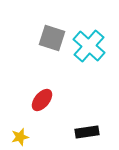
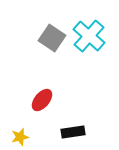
gray square: rotated 16 degrees clockwise
cyan cross: moved 10 px up
black rectangle: moved 14 px left
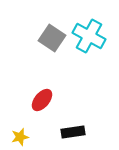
cyan cross: rotated 12 degrees counterclockwise
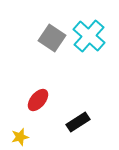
cyan cross: rotated 12 degrees clockwise
red ellipse: moved 4 px left
black rectangle: moved 5 px right, 10 px up; rotated 25 degrees counterclockwise
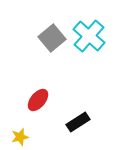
gray square: rotated 16 degrees clockwise
